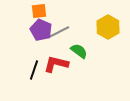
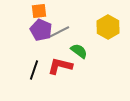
red L-shape: moved 4 px right, 2 px down
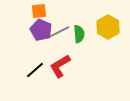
green semicircle: moved 17 px up; rotated 48 degrees clockwise
red L-shape: rotated 45 degrees counterclockwise
black line: moved 1 px right; rotated 30 degrees clockwise
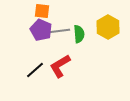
orange square: moved 3 px right; rotated 14 degrees clockwise
gray line: moved 1 px up; rotated 20 degrees clockwise
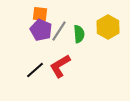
orange square: moved 2 px left, 3 px down
gray line: rotated 50 degrees counterclockwise
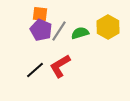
green semicircle: moved 1 px right, 1 px up; rotated 102 degrees counterclockwise
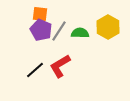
green semicircle: rotated 18 degrees clockwise
